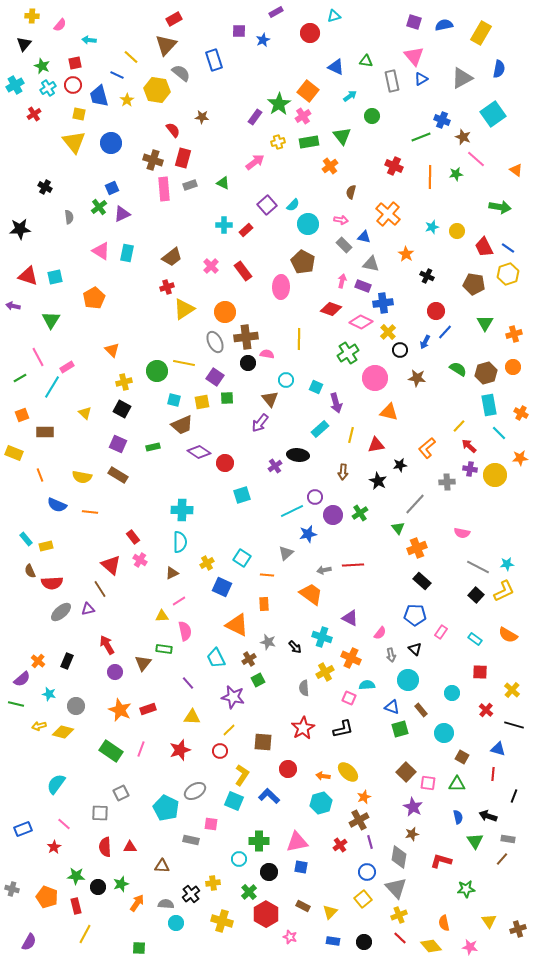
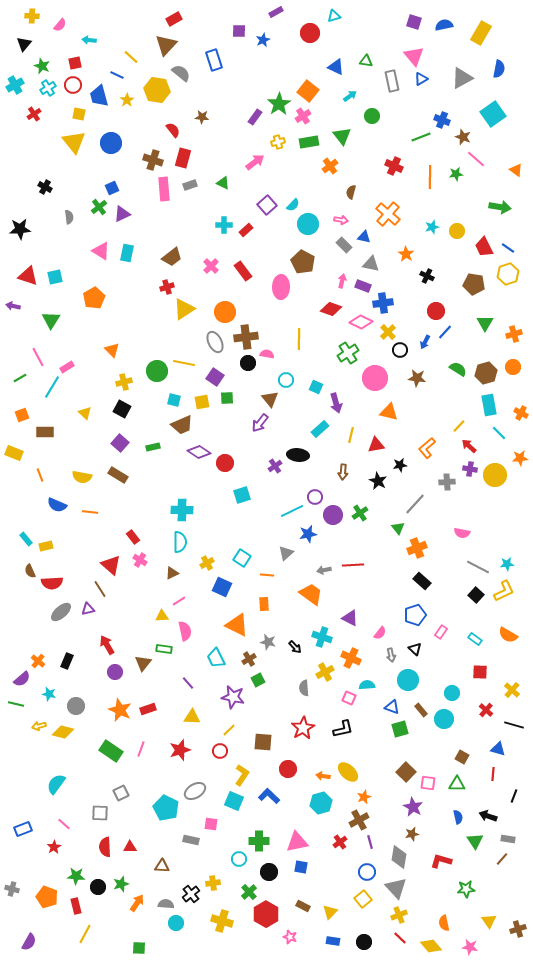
purple square at (118, 444): moved 2 px right, 1 px up; rotated 18 degrees clockwise
blue pentagon at (415, 615): rotated 20 degrees counterclockwise
cyan circle at (444, 733): moved 14 px up
red cross at (340, 845): moved 3 px up
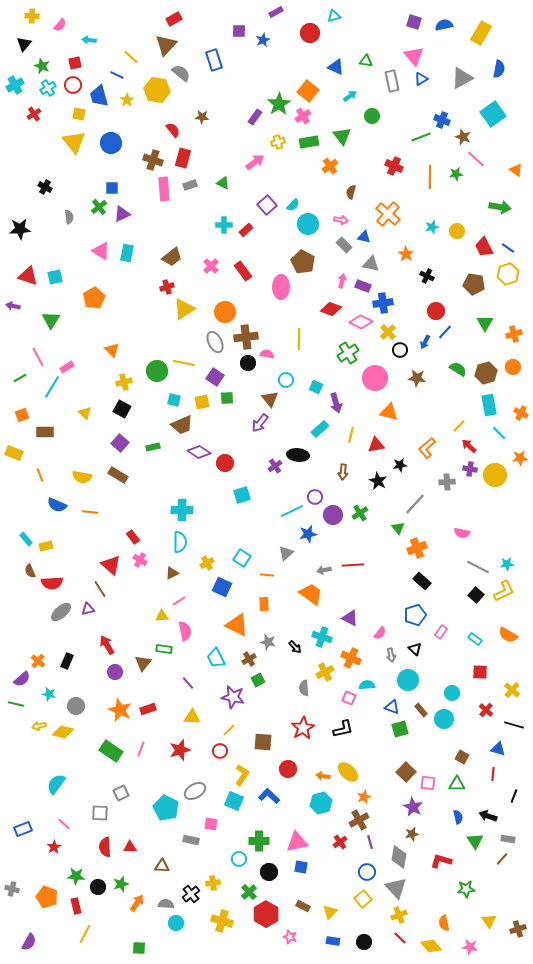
blue square at (112, 188): rotated 24 degrees clockwise
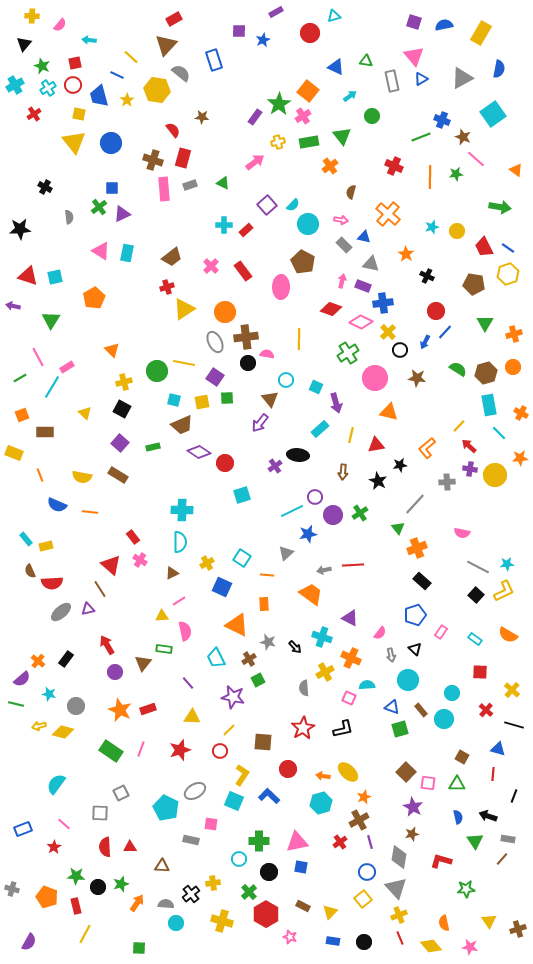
black rectangle at (67, 661): moved 1 px left, 2 px up; rotated 14 degrees clockwise
red line at (400, 938): rotated 24 degrees clockwise
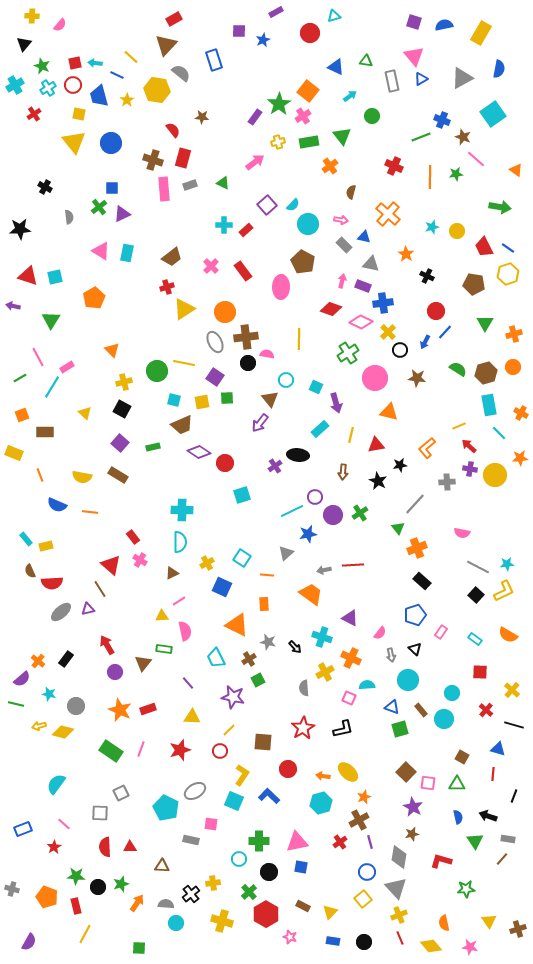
cyan arrow at (89, 40): moved 6 px right, 23 px down
yellow line at (459, 426): rotated 24 degrees clockwise
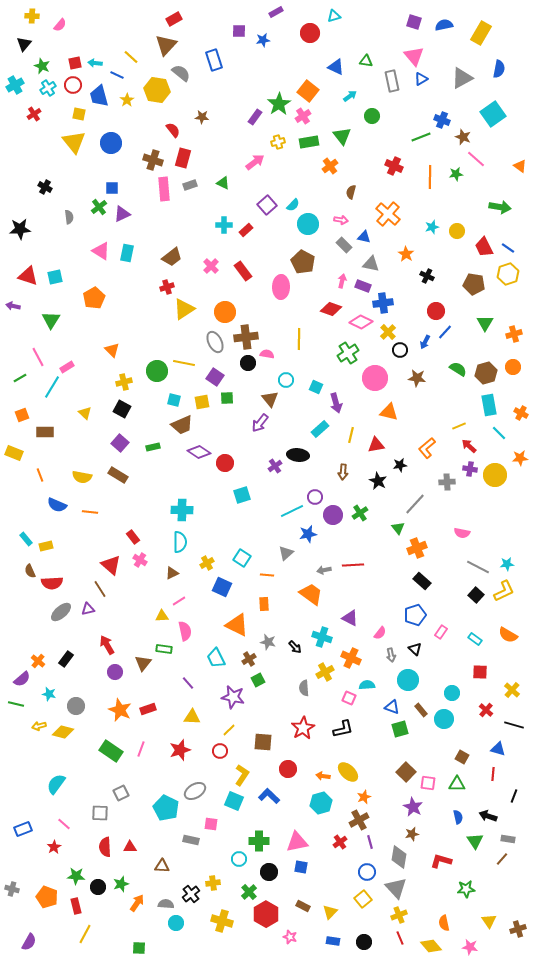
blue star at (263, 40): rotated 16 degrees clockwise
orange triangle at (516, 170): moved 4 px right, 4 px up
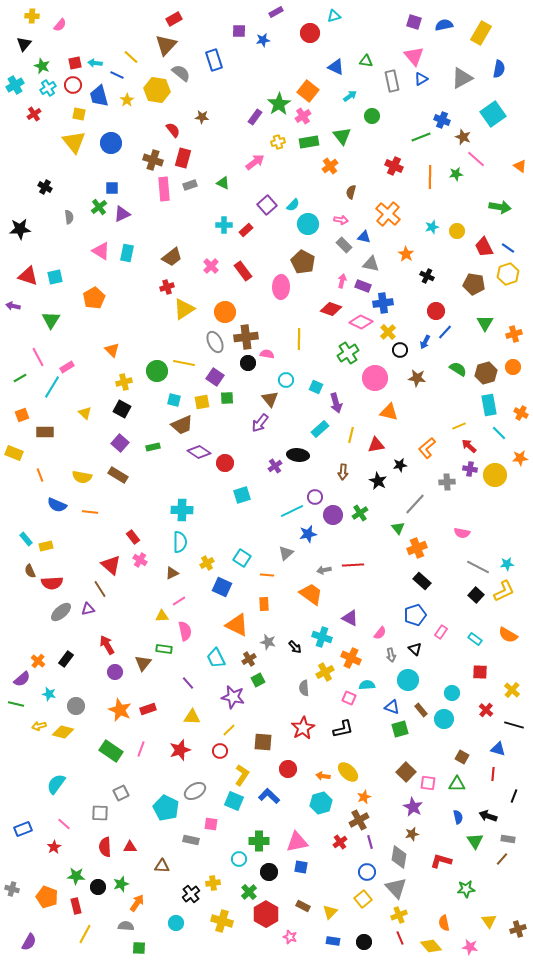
gray semicircle at (166, 904): moved 40 px left, 22 px down
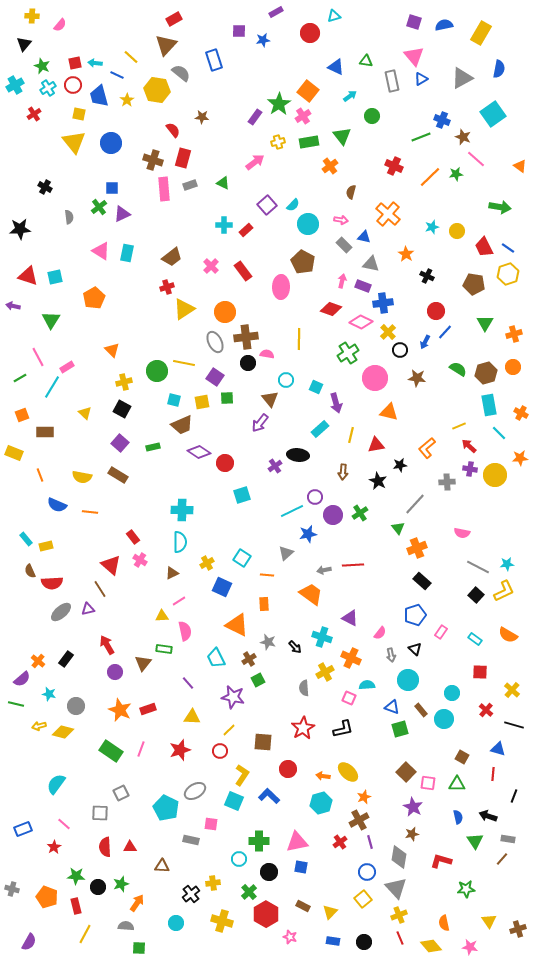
orange line at (430, 177): rotated 45 degrees clockwise
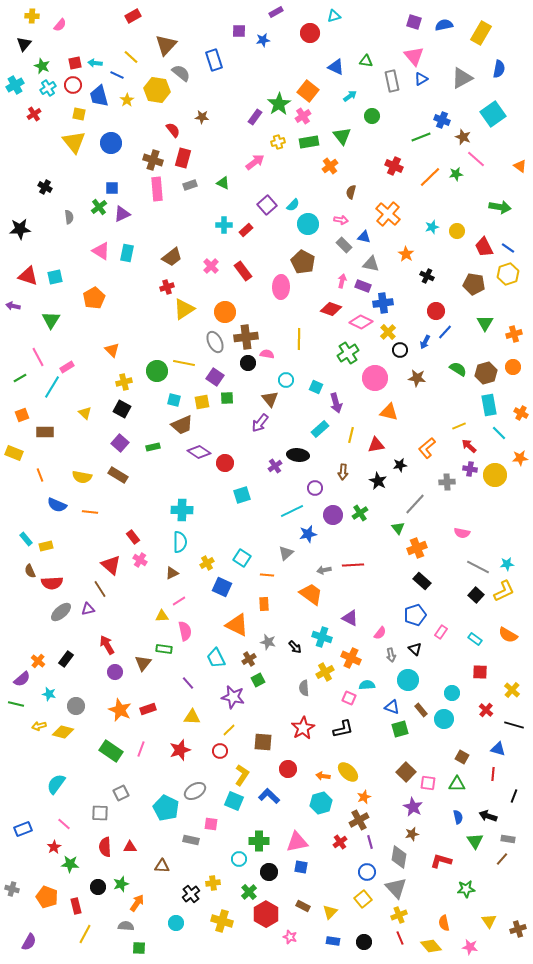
red rectangle at (174, 19): moved 41 px left, 3 px up
pink rectangle at (164, 189): moved 7 px left
purple circle at (315, 497): moved 9 px up
green star at (76, 876): moved 6 px left, 12 px up
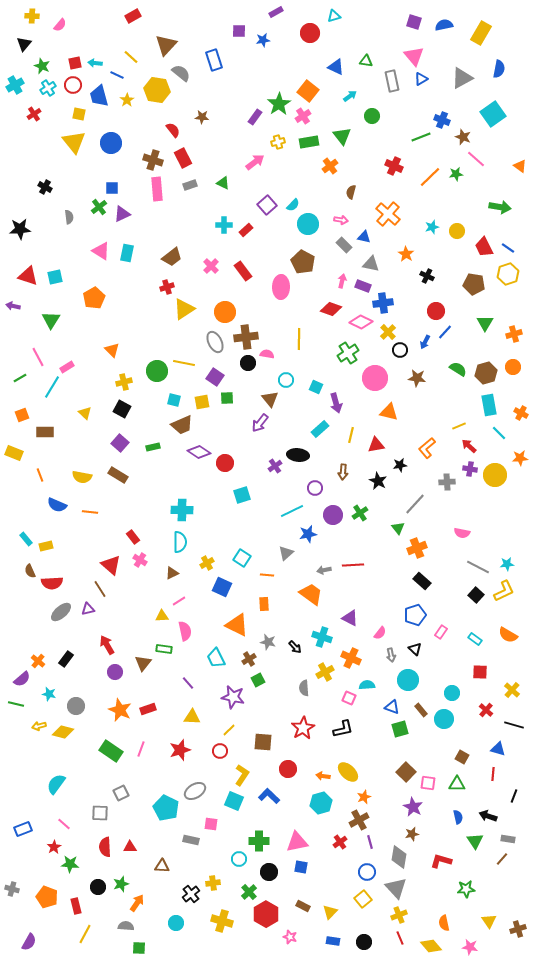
red rectangle at (183, 158): rotated 42 degrees counterclockwise
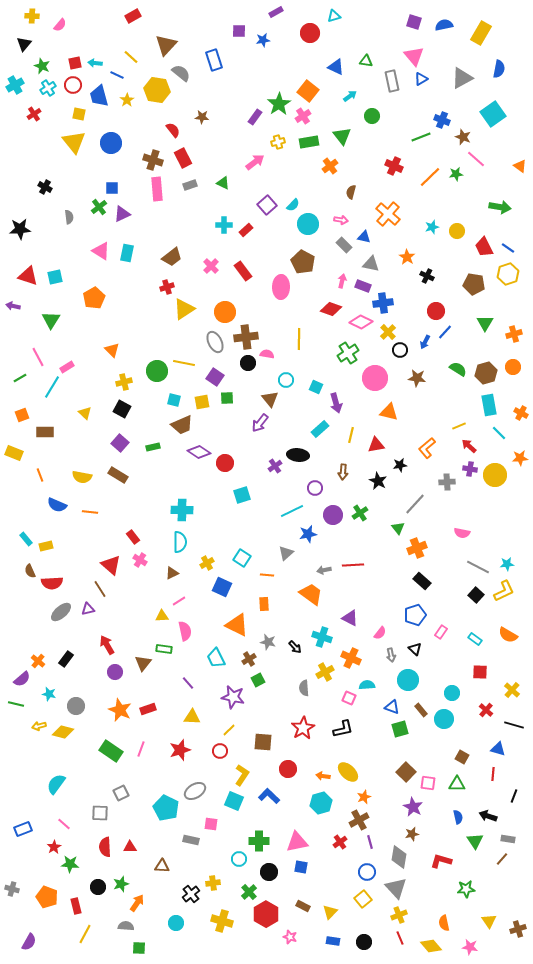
orange star at (406, 254): moved 1 px right, 3 px down
